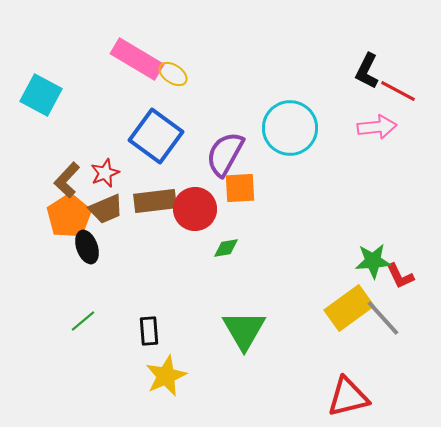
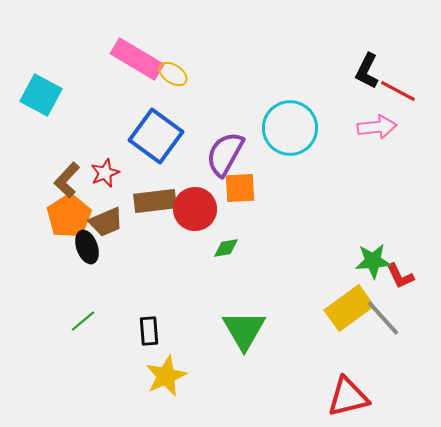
brown trapezoid: moved 13 px down
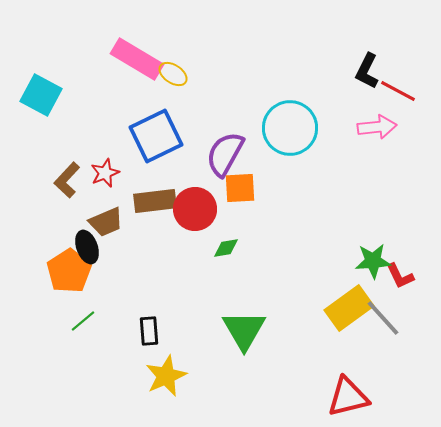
blue square: rotated 28 degrees clockwise
orange pentagon: moved 55 px down
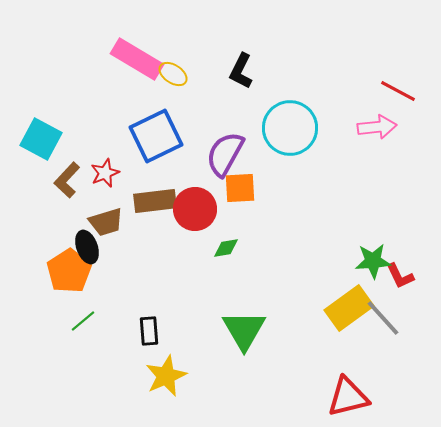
black L-shape: moved 126 px left
cyan square: moved 44 px down
brown trapezoid: rotated 6 degrees clockwise
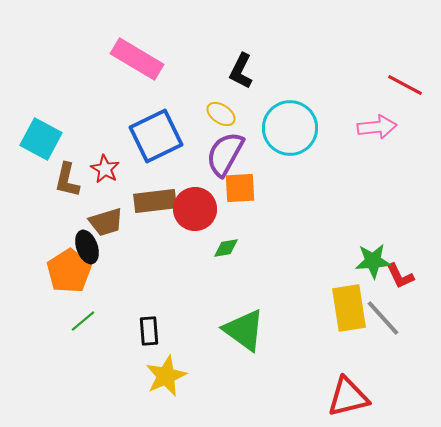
yellow ellipse: moved 48 px right, 40 px down
red line: moved 7 px right, 6 px up
red star: moved 4 px up; rotated 20 degrees counterclockwise
brown L-shape: rotated 30 degrees counterclockwise
yellow rectangle: rotated 63 degrees counterclockwise
green triangle: rotated 24 degrees counterclockwise
